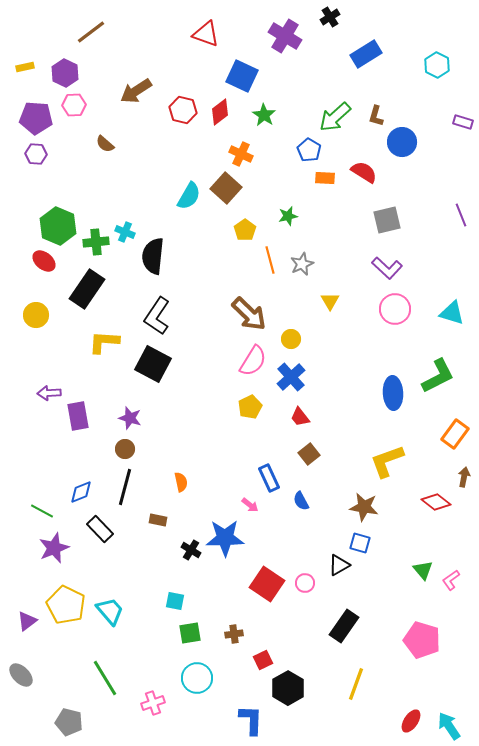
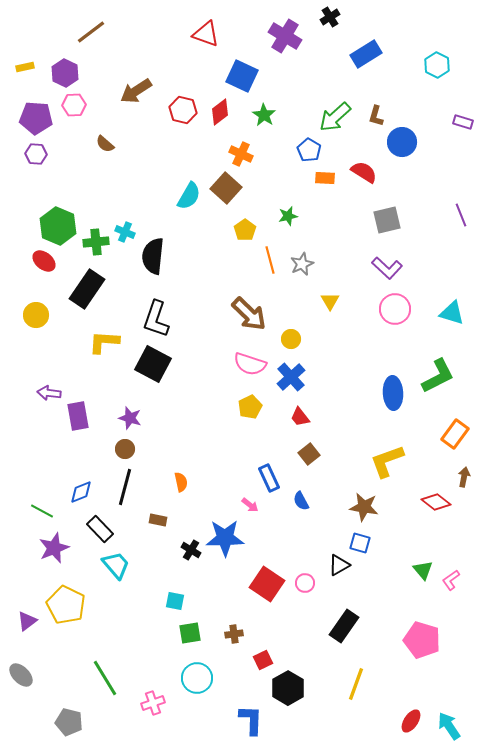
black L-shape at (157, 316): moved 1 px left, 3 px down; rotated 15 degrees counterclockwise
pink semicircle at (253, 361): moved 3 px left, 3 px down; rotated 76 degrees clockwise
purple arrow at (49, 393): rotated 10 degrees clockwise
cyan trapezoid at (110, 611): moved 6 px right, 46 px up
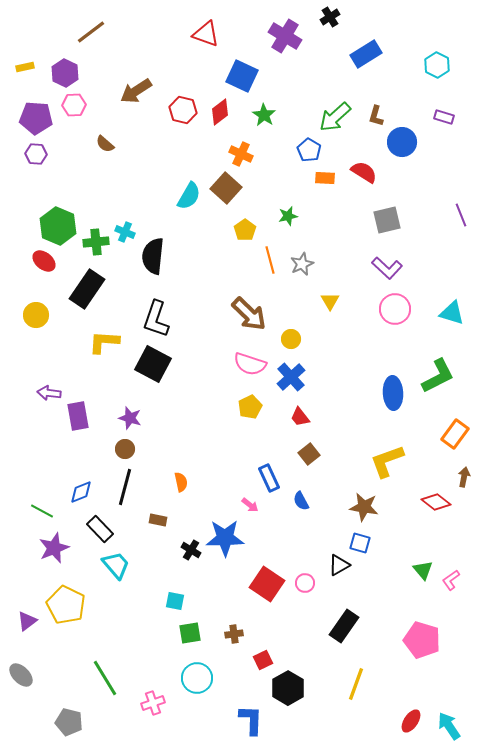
purple rectangle at (463, 122): moved 19 px left, 5 px up
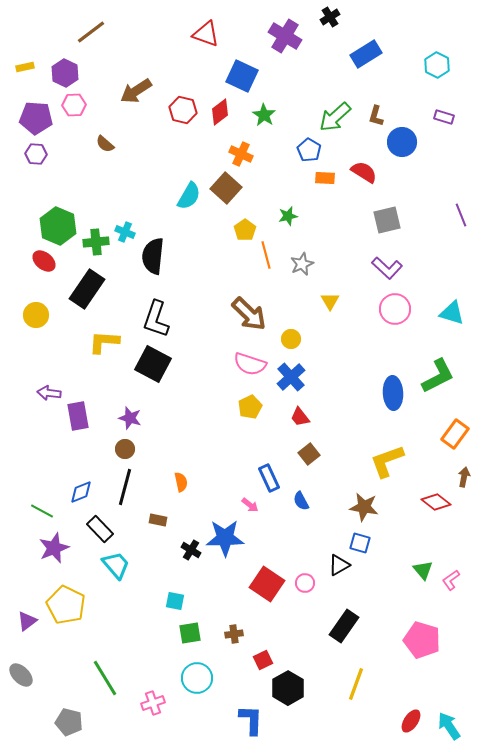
orange line at (270, 260): moved 4 px left, 5 px up
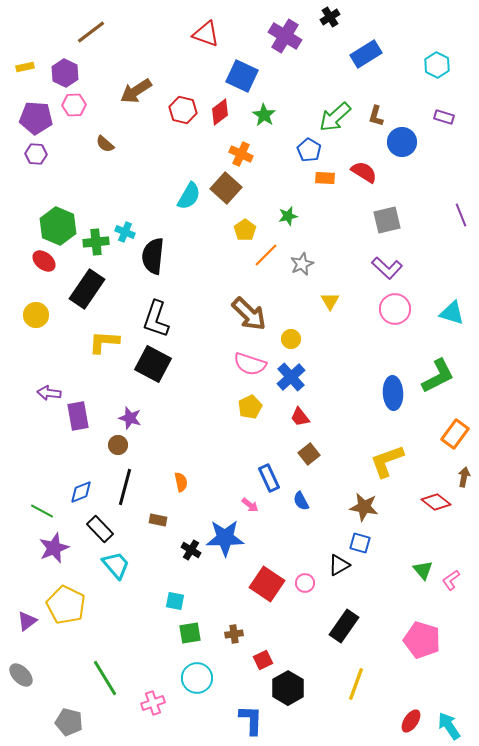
orange line at (266, 255): rotated 60 degrees clockwise
brown circle at (125, 449): moved 7 px left, 4 px up
